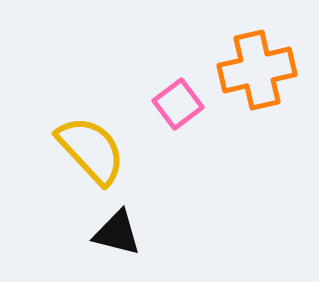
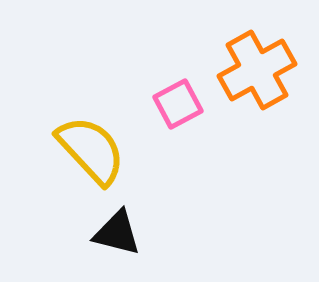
orange cross: rotated 16 degrees counterclockwise
pink square: rotated 9 degrees clockwise
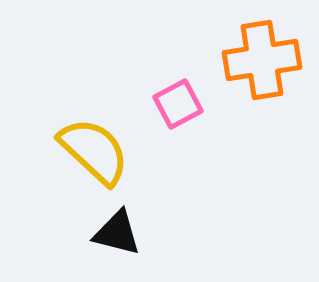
orange cross: moved 5 px right, 10 px up; rotated 20 degrees clockwise
yellow semicircle: moved 3 px right, 1 px down; rotated 4 degrees counterclockwise
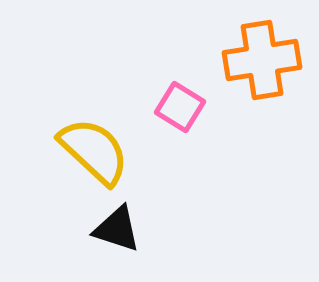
pink square: moved 2 px right, 3 px down; rotated 30 degrees counterclockwise
black triangle: moved 4 px up; rotated 4 degrees clockwise
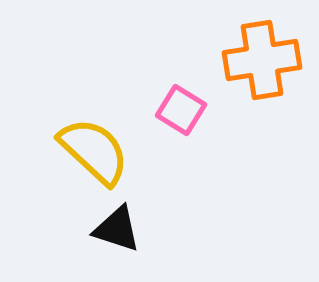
pink square: moved 1 px right, 3 px down
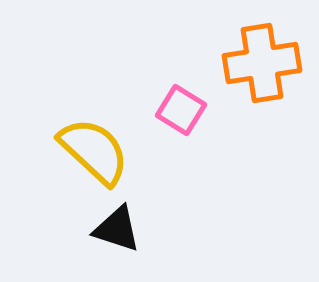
orange cross: moved 3 px down
